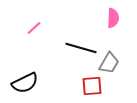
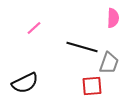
black line: moved 1 px right, 1 px up
gray trapezoid: rotated 10 degrees counterclockwise
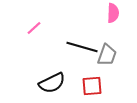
pink semicircle: moved 5 px up
gray trapezoid: moved 2 px left, 8 px up
black semicircle: moved 27 px right
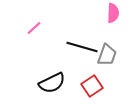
red square: rotated 30 degrees counterclockwise
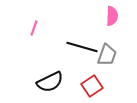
pink semicircle: moved 1 px left, 3 px down
pink line: rotated 28 degrees counterclockwise
black semicircle: moved 2 px left, 1 px up
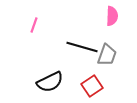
pink line: moved 3 px up
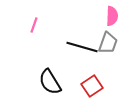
gray trapezoid: moved 1 px right, 12 px up
black semicircle: rotated 84 degrees clockwise
